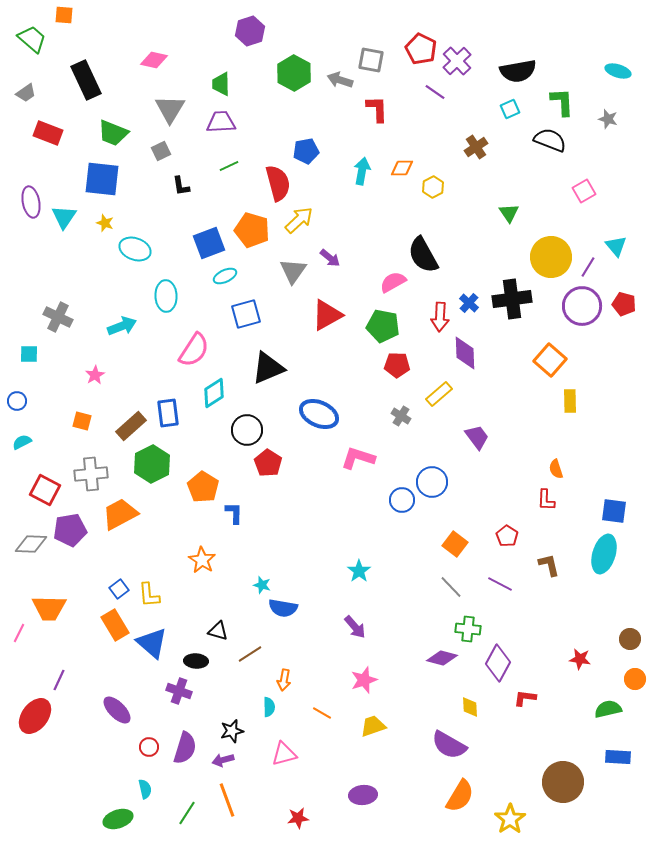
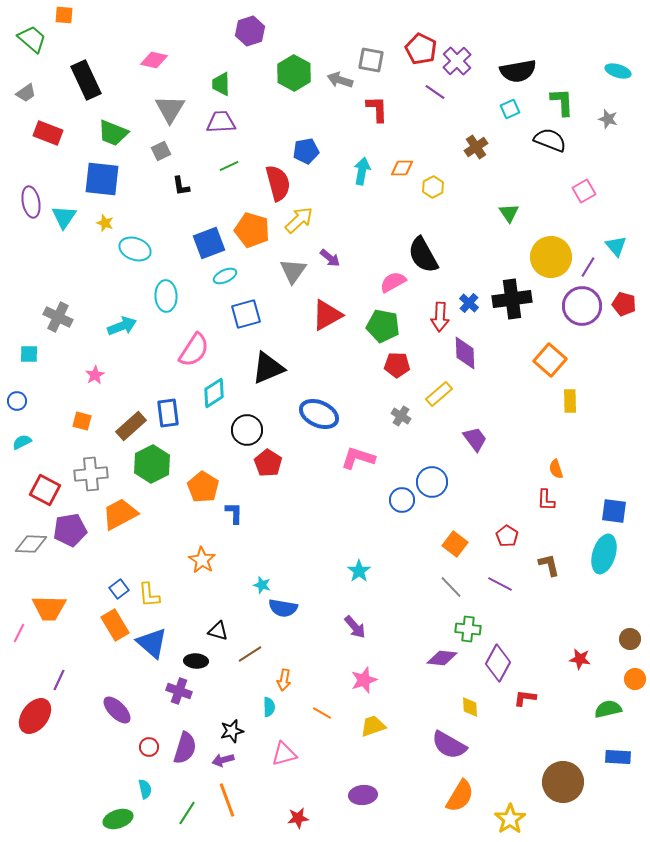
purple trapezoid at (477, 437): moved 2 px left, 2 px down
purple diamond at (442, 658): rotated 8 degrees counterclockwise
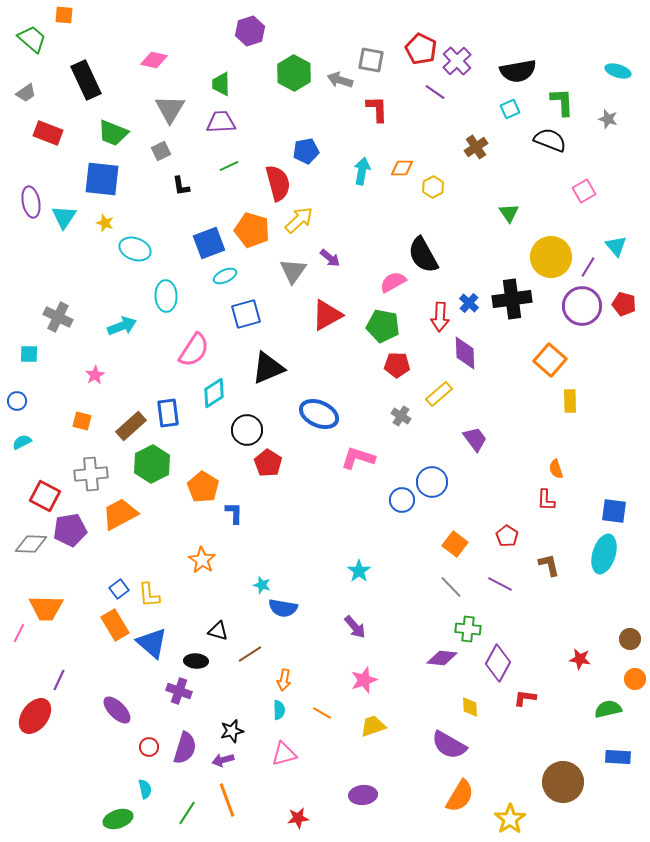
red square at (45, 490): moved 6 px down
orange trapezoid at (49, 608): moved 3 px left
cyan semicircle at (269, 707): moved 10 px right, 3 px down
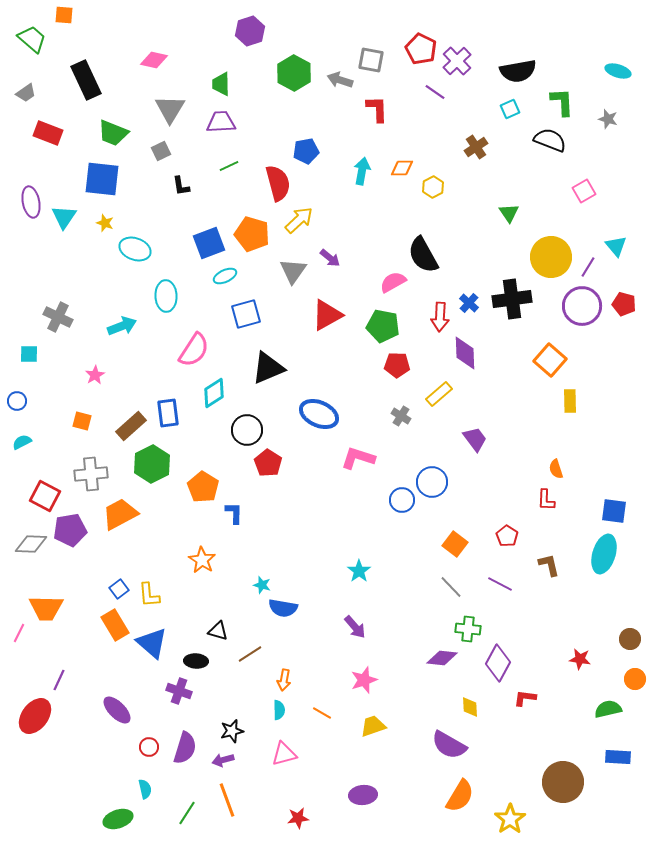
orange pentagon at (252, 230): moved 4 px down
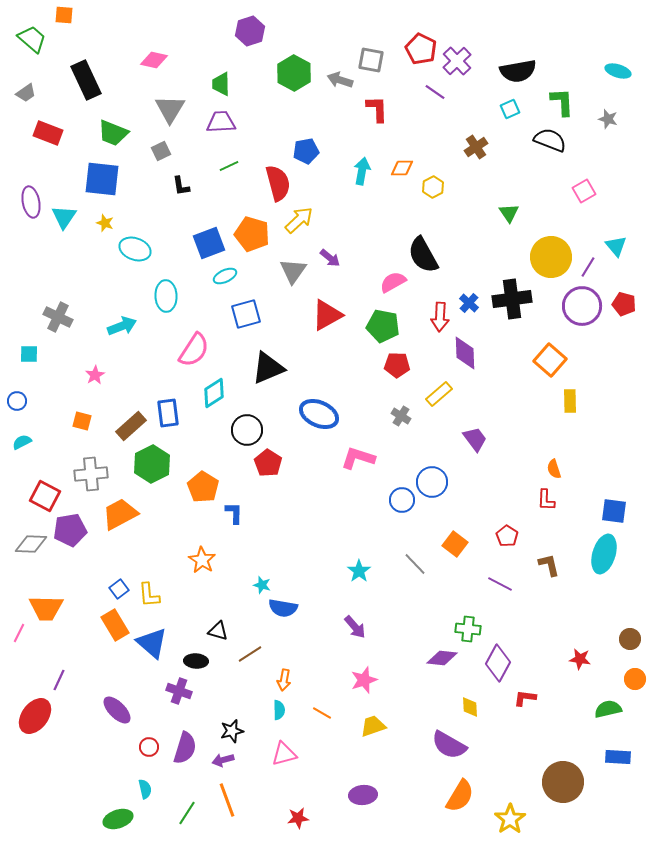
orange semicircle at (556, 469): moved 2 px left
gray line at (451, 587): moved 36 px left, 23 px up
